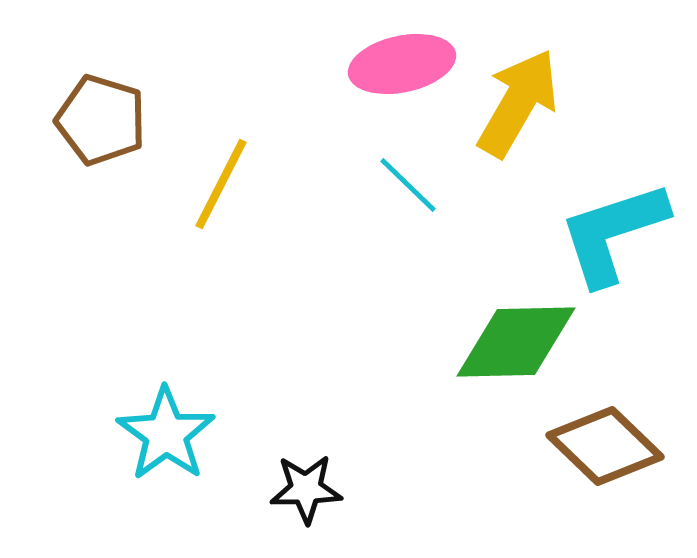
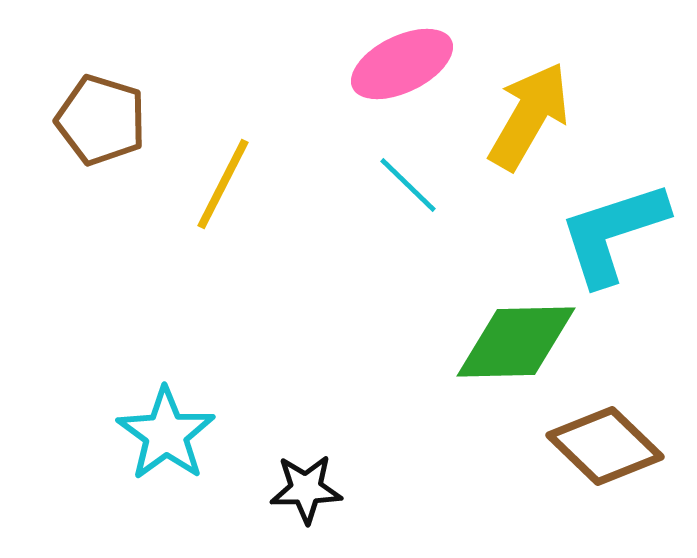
pink ellipse: rotated 14 degrees counterclockwise
yellow arrow: moved 11 px right, 13 px down
yellow line: moved 2 px right
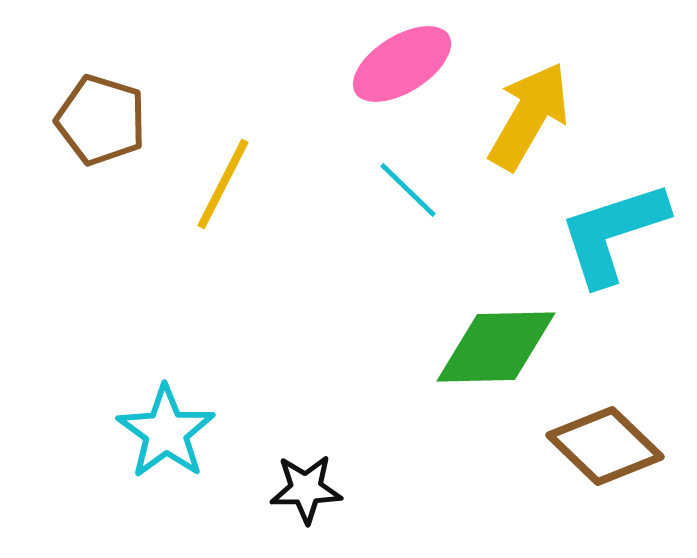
pink ellipse: rotated 6 degrees counterclockwise
cyan line: moved 5 px down
green diamond: moved 20 px left, 5 px down
cyan star: moved 2 px up
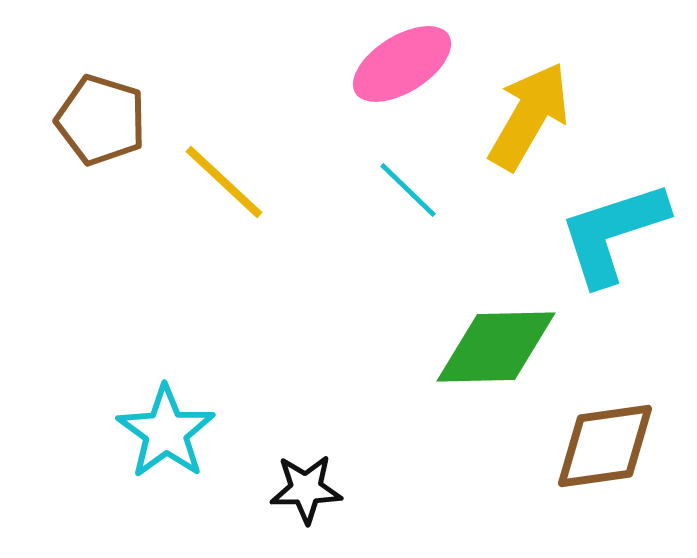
yellow line: moved 1 px right, 2 px up; rotated 74 degrees counterclockwise
brown diamond: rotated 52 degrees counterclockwise
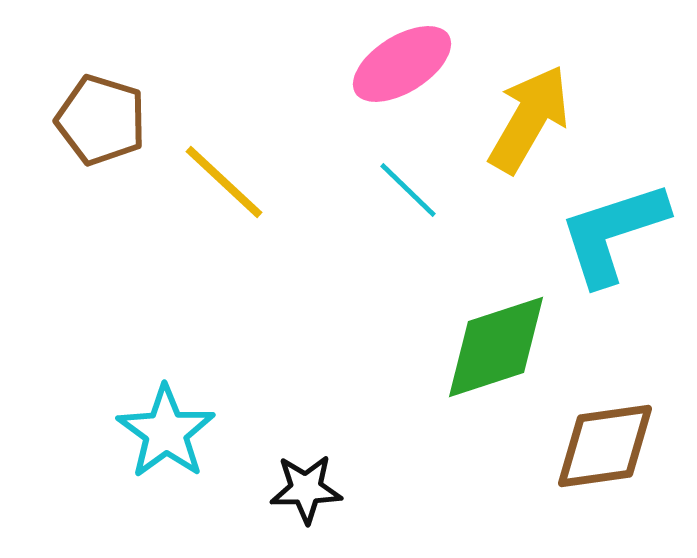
yellow arrow: moved 3 px down
green diamond: rotated 17 degrees counterclockwise
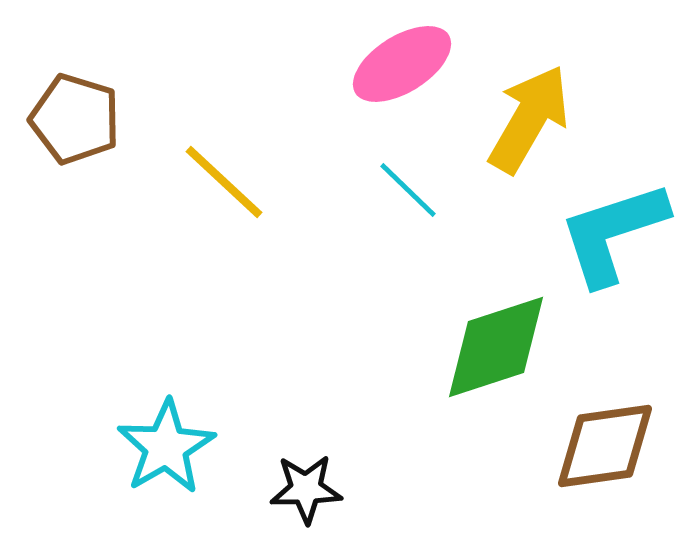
brown pentagon: moved 26 px left, 1 px up
cyan star: moved 15 px down; rotated 6 degrees clockwise
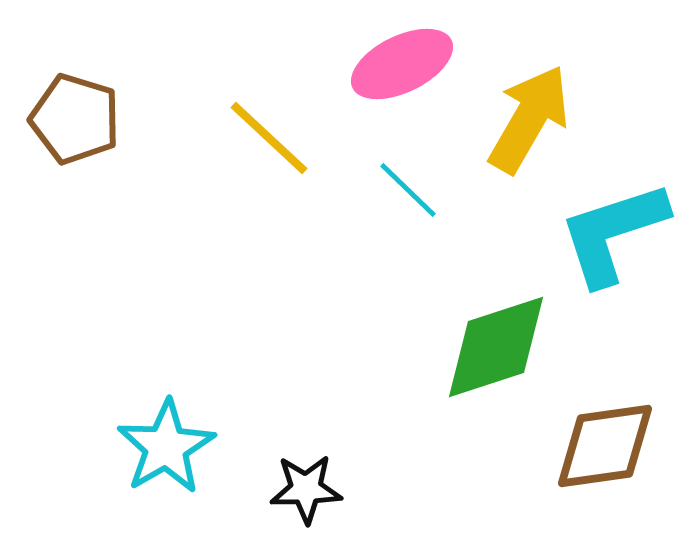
pink ellipse: rotated 6 degrees clockwise
yellow line: moved 45 px right, 44 px up
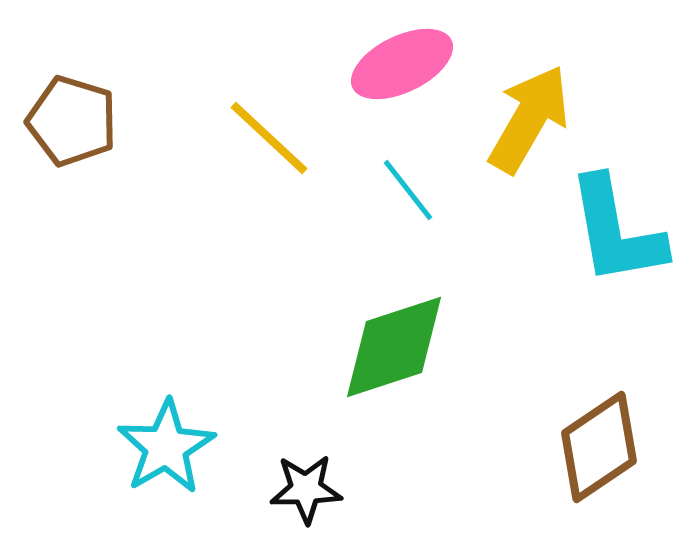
brown pentagon: moved 3 px left, 2 px down
cyan line: rotated 8 degrees clockwise
cyan L-shape: moved 3 px right, 2 px up; rotated 82 degrees counterclockwise
green diamond: moved 102 px left
brown diamond: moved 6 px left, 1 px down; rotated 26 degrees counterclockwise
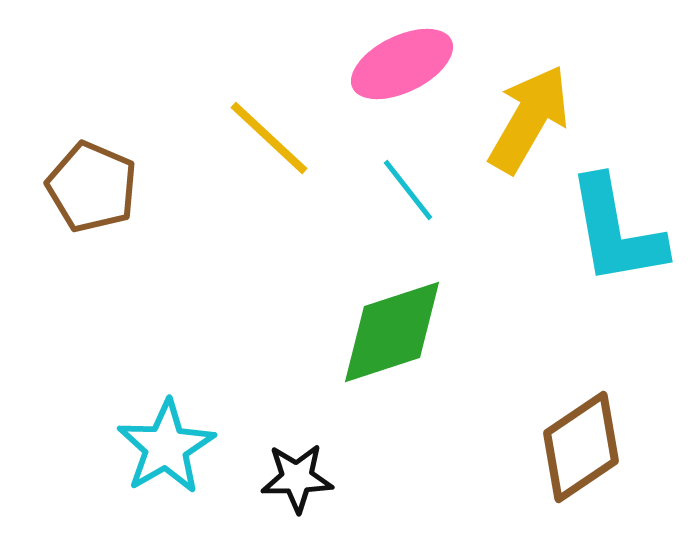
brown pentagon: moved 20 px right, 66 px down; rotated 6 degrees clockwise
green diamond: moved 2 px left, 15 px up
brown diamond: moved 18 px left
black star: moved 9 px left, 11 px up
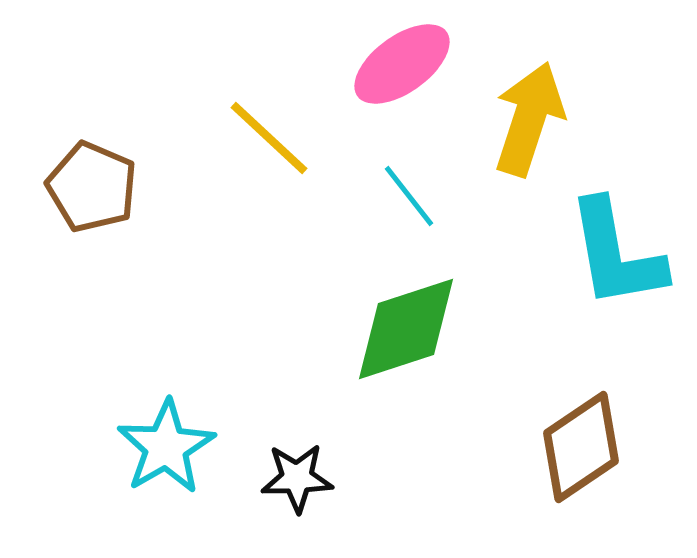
pink ellipse: rotated 10 degrees counterclockwise
yellow arrow: rotated 12 degrees counterclockwise
cyan line: moved 1 px right, 6 px down
cyan L-shape: moved 23 px down
green diamond: moved 14 px right, 3 px up
